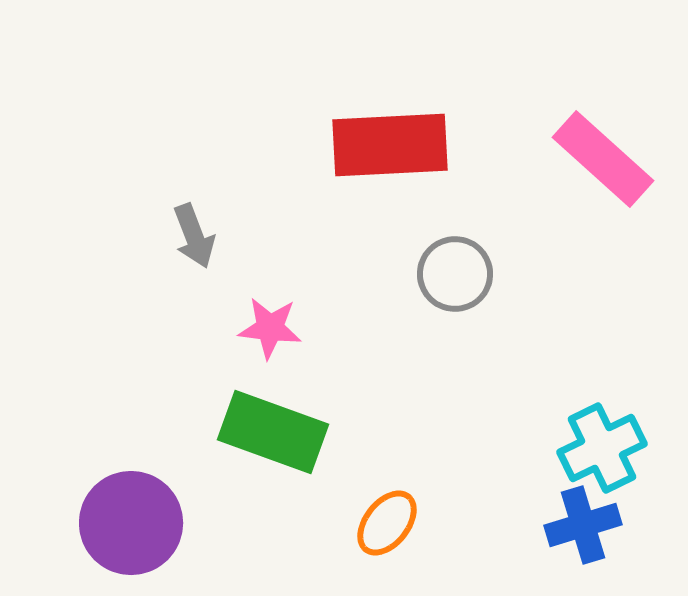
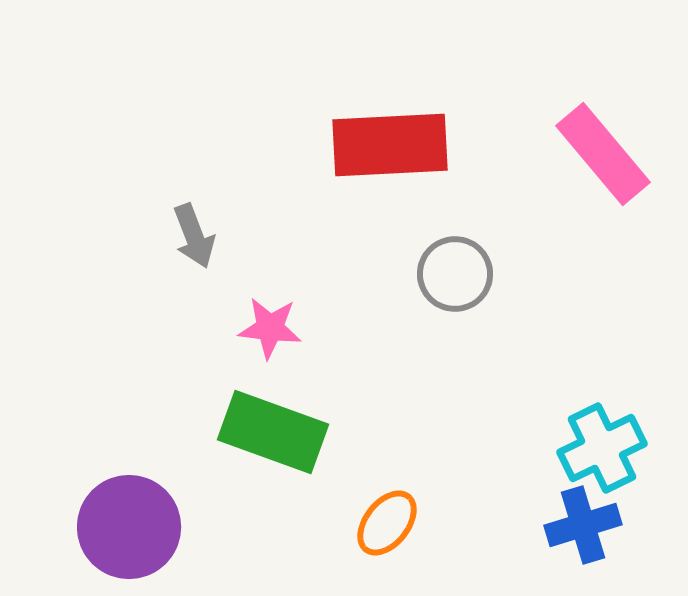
pink rectangle: moved 5 px up; rotated 8 degrees clockwise
purple circle: moved 2 px left, 4 px down
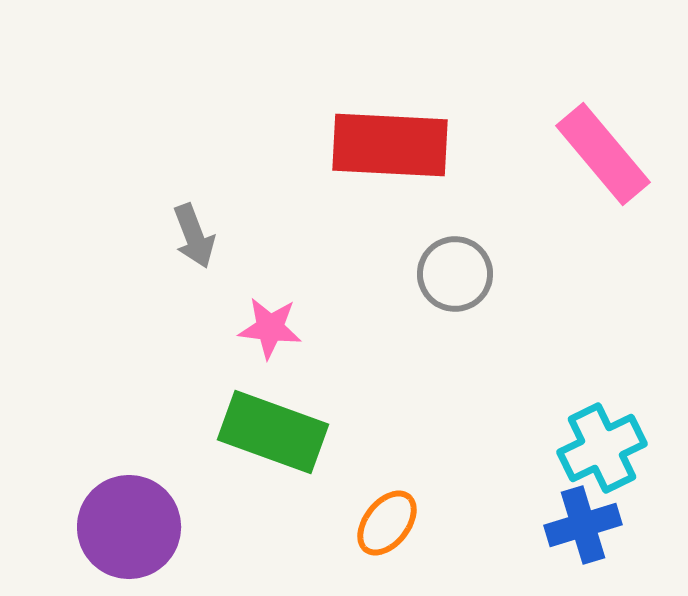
red rectangle: rotated 6 degrees clockwise
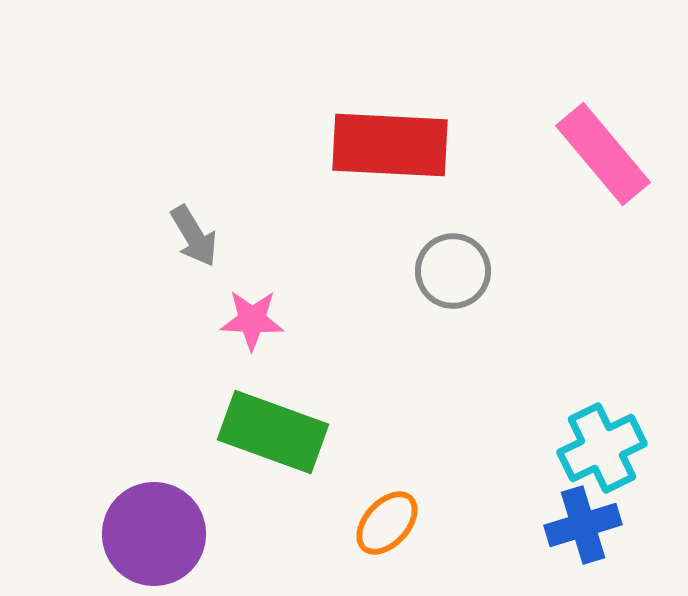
gray arrow: rotated 10 degrees counterclockwise
gray circle: moved 2 px left, 3 px up
pink star: moved 18 px left, 8 px up; rotated 4 degrees counterclockwise
orange ellipse: rotated 4 degrees clockwise
purple circle: moved 25 px right, 7 px down
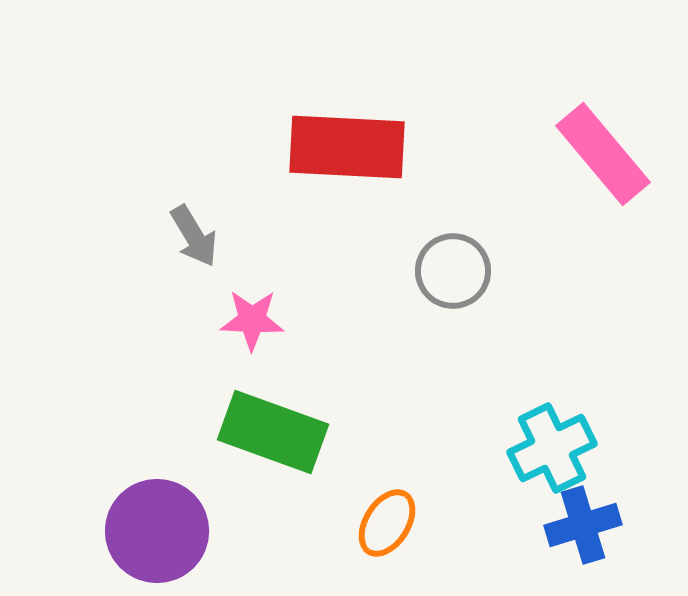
red rectangle: moved 43 px left, 2 px down
cyan cross: moved 50 px left
orange ellipse: rotated 10 degrees counterclockwise
purple circle: moved 3 px right, 3 px up
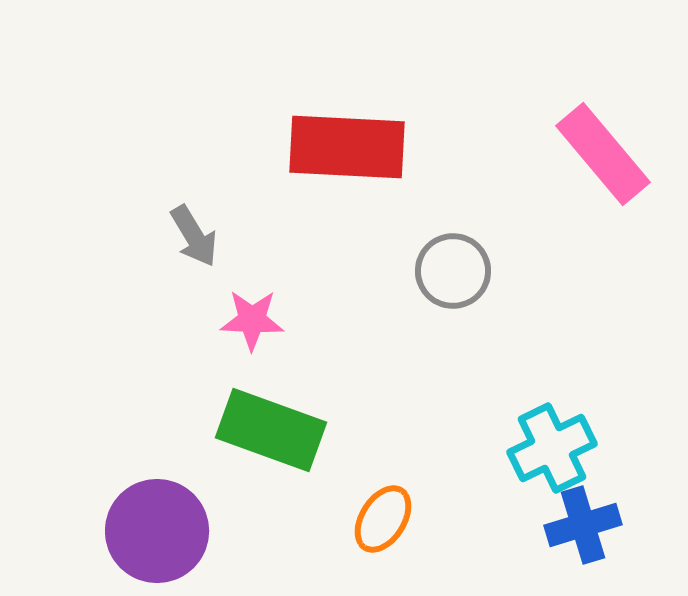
green rectangle: moved 2 px left, 2 px up
orange ellipse: moved 4 px left, 4 px up
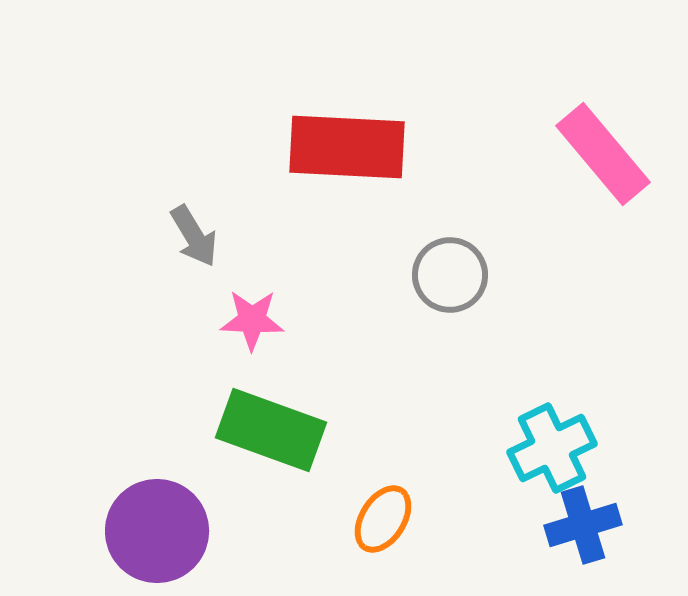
gray circle: moved 3 px left, 4 px down
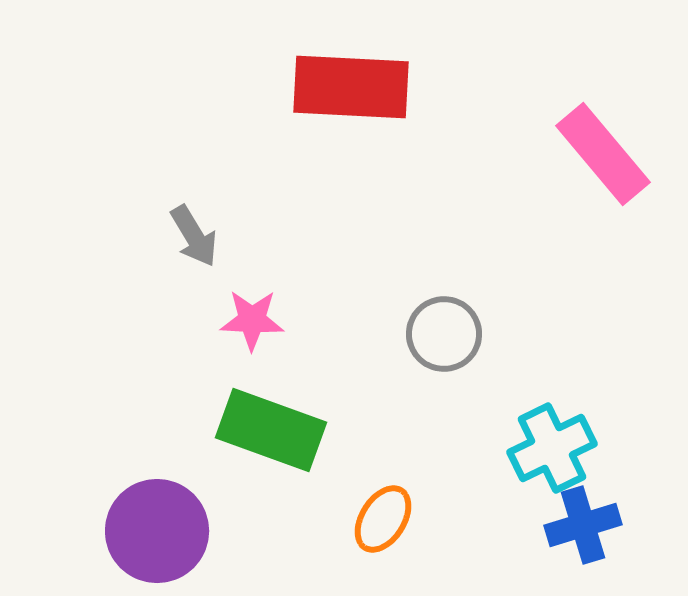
red rectangle: moved 4 px right, 60 px up
gray circle: moved 6 px left, 59 px down
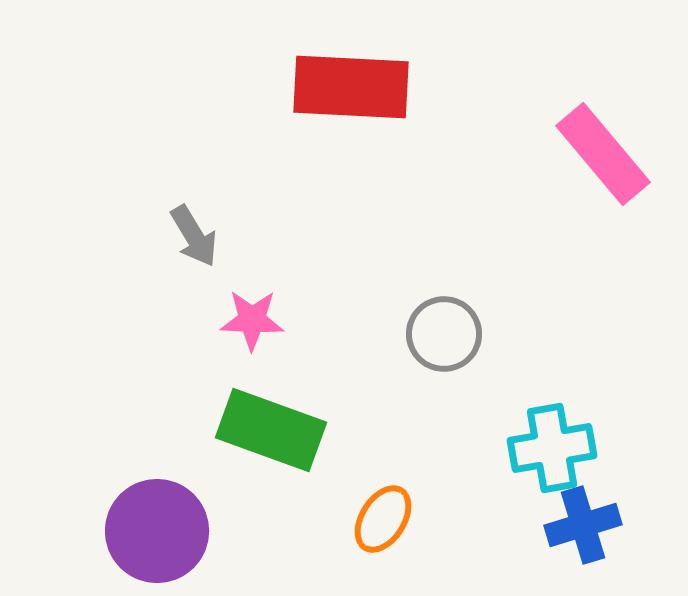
cyan cross: rotated 16 degrees clockwise
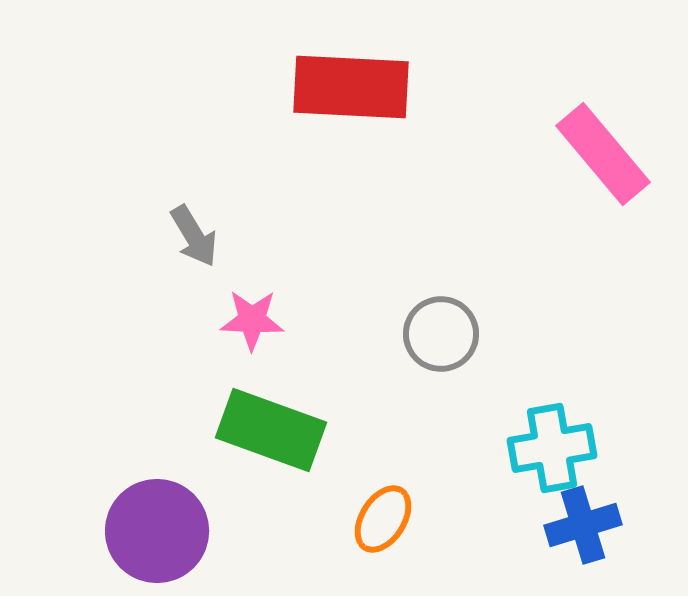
gray circle: moved 3 px left
